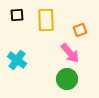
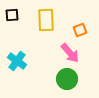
black square: moved 5 px left
cyan cross: moved 1 px down
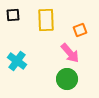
black square: moved 1 px right
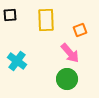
black square: moved 3 px left
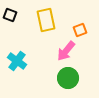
black square: rotated 24 degrees clockwise
yellow rectangle: rotated 10 degrees counterclockwise
pink arrow: moved 4 px left, 2 px up; rotated 80 degrees clockwise
green circle: moved 1 px right, 1 px up
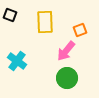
yellow rectangle: moved 1 px left, 2 px down; rotated 10 degrees clockwise
green circle: moved 1 px left
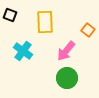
orange square: moved 8 px right; rotated 32 degrees counterclockwise
cyan cross: moved 6 px right, 10 px up
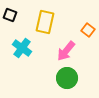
yellow rectangle: rotated 15 degrees clockwise
cyan cross: moved 1 px left, 3 px up
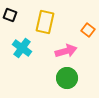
pink arrow: rotated 145 degrees counterclockwise
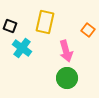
black square: moved 11 px down
pink arrow: rotated 90 degrees clockwise
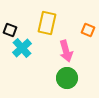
yellow rectangle: moved 2 px right, 1 px down
black square: moved 4 px down
orange square: rotated 16 degrees counterclockwise
cyan cross: rotated 12 degrees clockwise
